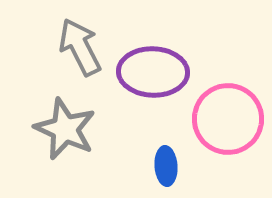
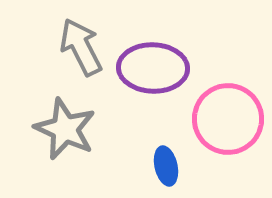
gray arrow: moved 1 px right
purple ellipse: moved 4 px up
blue ellipse: rotated 9 degrees counterclockwise
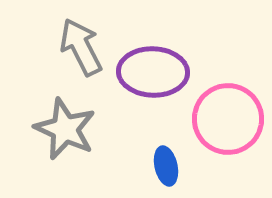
purple ellipse: moved 4 px down
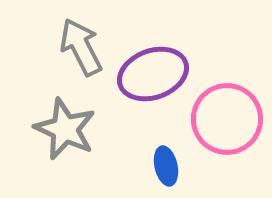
purple ellipse: moved 2 px down; rotated 22 degrees counterclockwise
pink circle: moved 1 px left
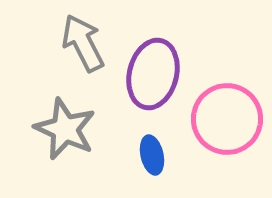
gray arrow: moved 2 px right, 4 px up
purple ellipse: rotated 56 degrees counterclockwise
blue ellipse: moved 14 px left, 11 px up
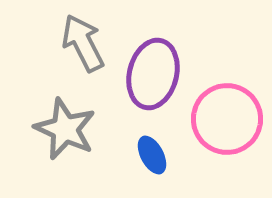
blue ellipse: rotated 15 degrees counterclockwise
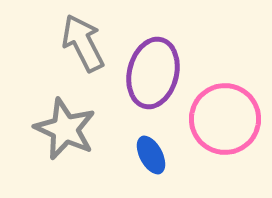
purple ellipse: moved 1 px up
pink circle: moved 2 px left
blue ellipse: moved 1 px left
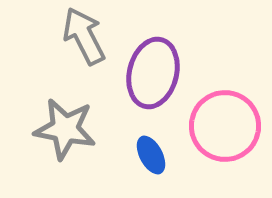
gray arrow: moved 1 px right, 7 px up
pink circle: moved 7 px down
gray star: rotated 14 degrees counterclockwise
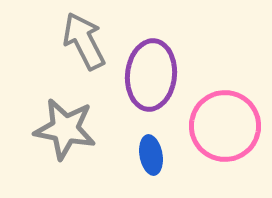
gray arrow: moved 5 px down
purple ellipse: moved 2 px left, 2 px down; rotated 8 degrees counterclockwise
blue ellipse: rotated 18 degrees clockwise
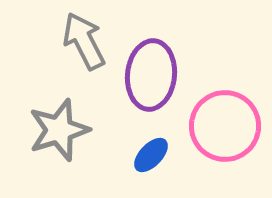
gray star: moved 6 px left, 1 px down; rotated 28 degrees counterclockwise
blue ellipse: rotated 54 degrees clockwise
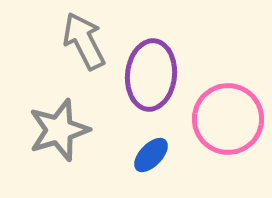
pink circle: moved 3 px right, 7 px up
